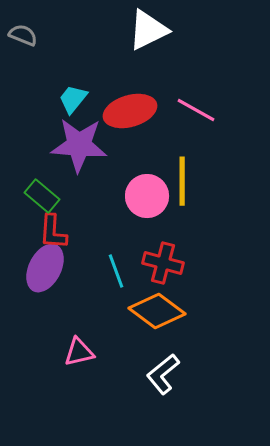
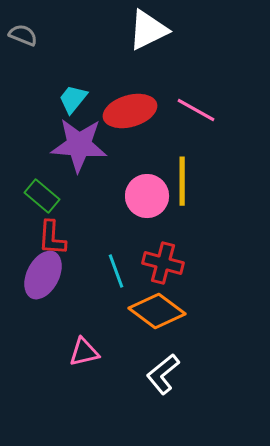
red L-shape: moved 1 px left, 6 px down
purple ellipse: moved 2 px left, 7 px down
pink triangle: moved 5 px right
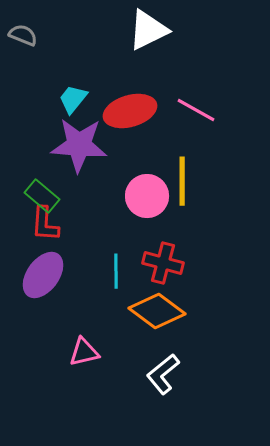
red L-shape: moved 7 px left, 14 px up
cyan line: rotated 20 degrees clockwise
purple ellipse: rotated 9 degrees clockwise
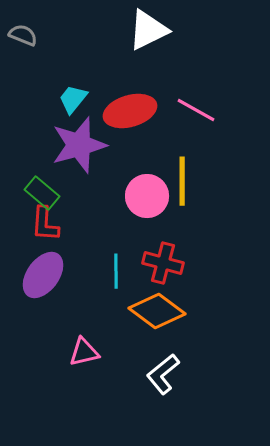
purple star: rotated 20 degrees counterclockwise
green rectangle: moved 3 px up
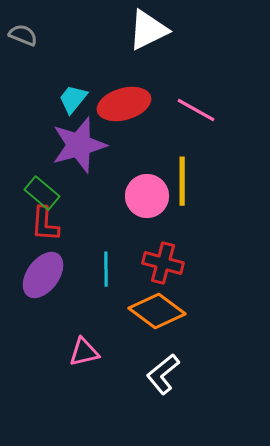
red ellipse: moved 6 px left, 7 px up
cyan line: moved 10 px left, 2 px up
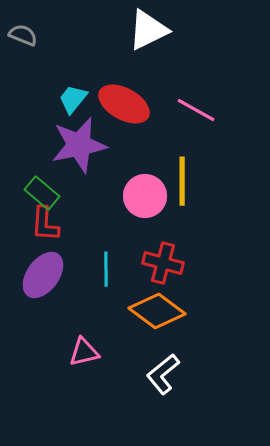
red ellipse: rotated 45 degrees clockwise
purple star: rotated 4 degrees clockwise
pink circle: moved 2 px left
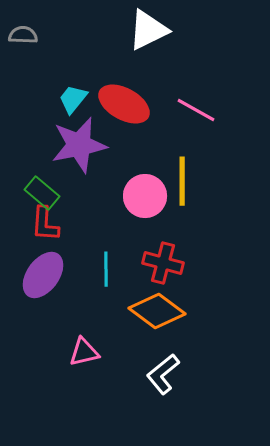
gray semicircle: rotated 20 degrees counterclockwise
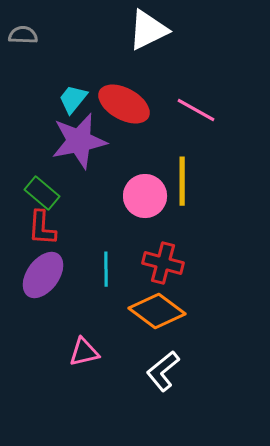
purple star: moved 4 px up
red L-shape: moved 3 px left, 4 px down
white L-shape: moved 3 px up
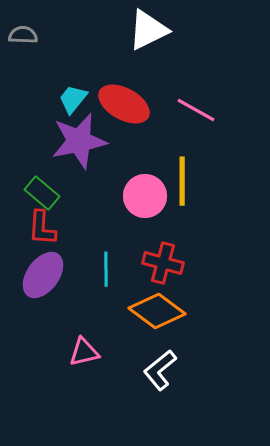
white L-shape: moved 3 px left, 1 px up
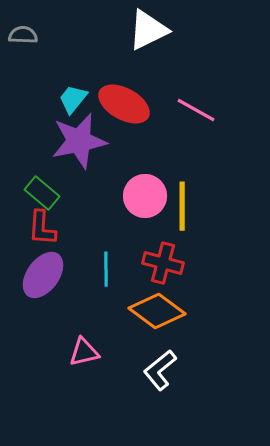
yellow line: moved 25 px down
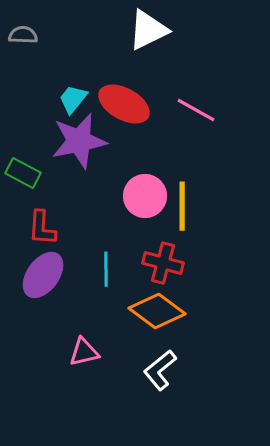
green rectangle: moved 19 px left, 20 px up; rotated 12 degrees counterclockwise
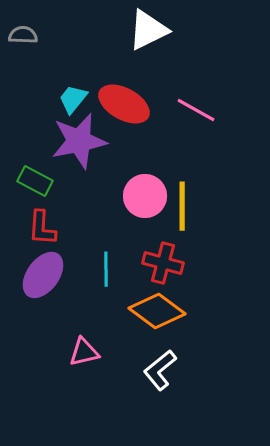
green rectangle: moved 12 px right, 8 px down
